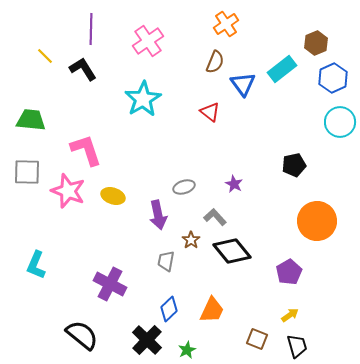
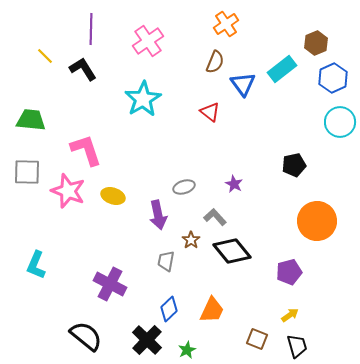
purple pentagon: rotated 15 degrees clockwise
black semicircle: moved 4 px right, 1 px down
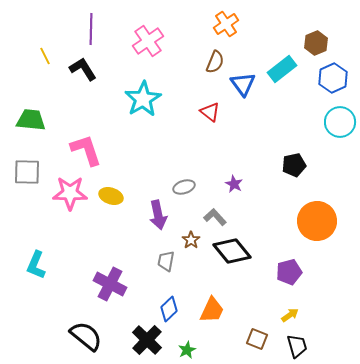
yellow line: rotated 18 degrees clockwise
pink star: moved 2 px right, 2 px down; rotated 20 degrees counterclockwise
yellow ellipse: moved 2 px left
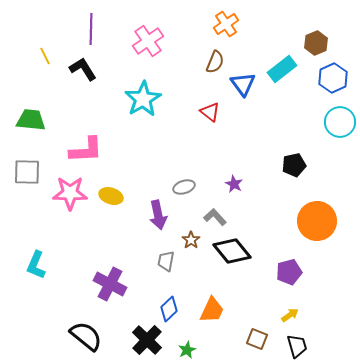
pink L-shape: rotated 105 degrees clockwise
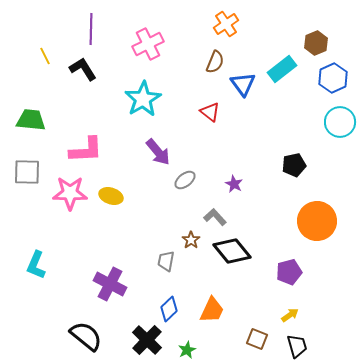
pink cross: moved 3 px down; rotated 8 degrees clockwise
gray ellipse: moved 1 px right, 7 px up; rotated 20 degrees counterclockwise
purple arrow: moved 63 px up; rotated 28 degrees counterclockwise
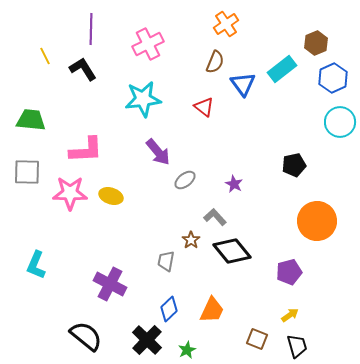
cyan star: rotated 24 degrees clockwise
red triangle: moved 6 px left, 5 px up
